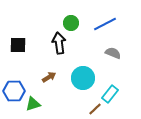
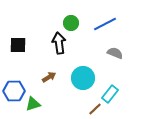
gray semicircle: moved 2 px right
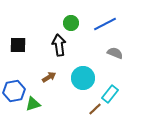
black arrow: moved 2 px down
blue hexagon: rotated 10 degrees counterclockwise
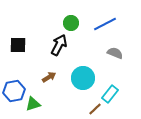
black arrow: rotated 35 degrees clockwise
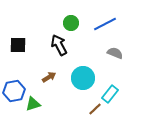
black arrow: rotated 55 degrees counterclockwise
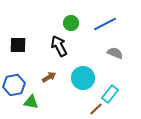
black arrow: moved 1 px down
blue hexagon: moved 6 px up
green triangle: moved 2 px left, 2 px up; rotated 28 degrees clockwise
brown line: moved 1 px right
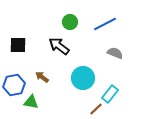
green circle: moved 1 px left, 1 px up
black arrow: rotated 25 degrees counterclockwise
brown arrow: moved 7 px left; rotated 112 degrees counterclockwise
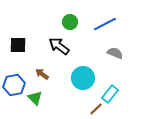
brown arrow: moved 3 px up
green triangle: moved 4 px right, 4 px up; rotated 35 degrees clockwise
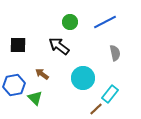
blue line: moved 2 px up
gray semicircle: rotated 56 degrees clockwise
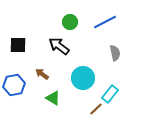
green triangle: moved 18 px right; rotated 14 degrees counterclockwise
